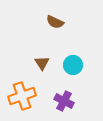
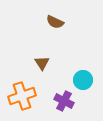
cyan circle: moved 10 px right, 15 px down
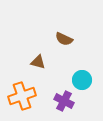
brown semicircle: moved 9 px right, 17 px down
brown triangle: moved 4 px left, 1 px up; rotated 42 degrees counterclockwise
cyan circle: moved 1 px left
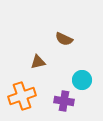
brown triangle: rotated 28 degrees counterclockwise
purple cross: rotated 18 degrees counterclockwise
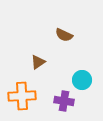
brown semicircle: moved 4 px up
brown triangle: rotated 21 degrees counterclockwise
orange cross: rotated 16 degrees clockwise
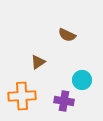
brown semicircle: moved 3 px right
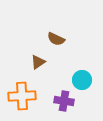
brown semicircle: moved 11 px left, 4 px down
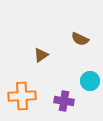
brown semicircle: moved 24 px right
brown triangle: moved 3 px right, 7 px up
cyan circle: moved 8 px right, 1 px down
